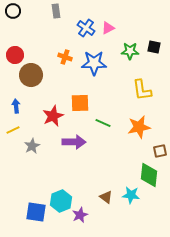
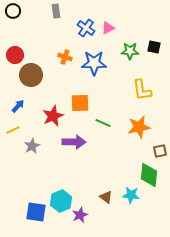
blue arrow: moved 2 px right; rotated 48 degrees clockwise
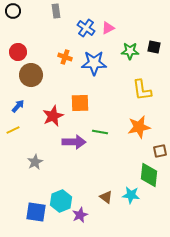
red circle: moved 3 px right, 3 px up
green line: moved 3 px left, 9 px down; rotated 14 degrees counterclockwise
gray star: moved 3 px right, 16 px down
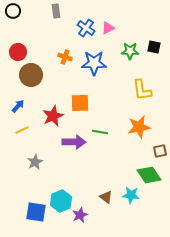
yellow line: moved 9 px right
green diamond: rotated 40 degrees counterclockwise
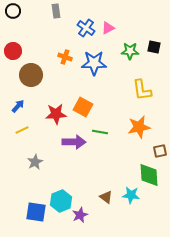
red circle: moved 5 px left, 1 px up
orange square: moved 3 px right, 4 px down; rotated 30 degrees clockwise
red star: moved 3 px right, 2 px up; rotated 20 degrees clockwise
green diamond: rotated 30 degrees clockwise
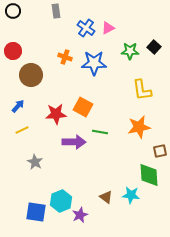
black square: rotated 32 degrees clockwise
gray star: rotated 14 degrees counterclockwise
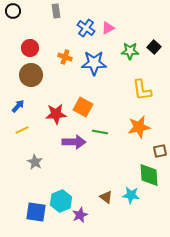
red circle: moved 17 px right, 3 px up
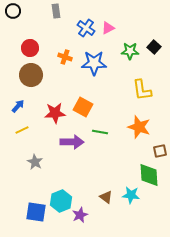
red star: moved 1 px left, 1 px up
orange star: rotated 30 degrees clockwise
purple arrow: moved 2 px left
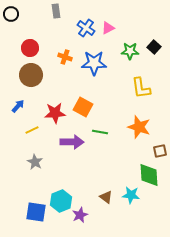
black circle: moved 2 px left, 3 px down
yellow L-shape: moved 1 px left, 2 px up
yellow line: moved 10 px right
